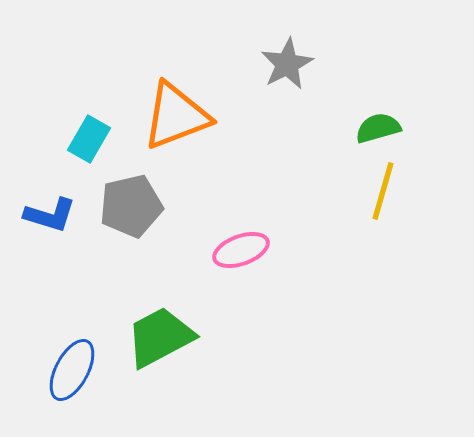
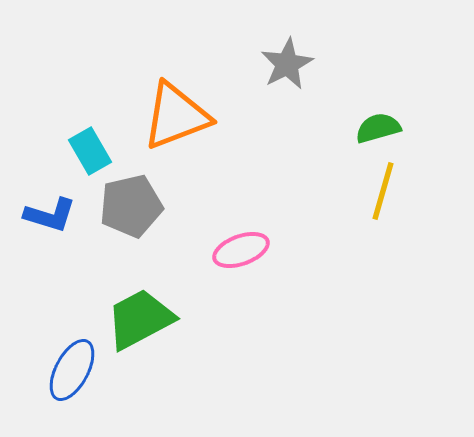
cyan rectangle: moved 1 px right, 12 px down; rotated 60 degrees counterclockwise
green trapezoid: moved 20 px left, 18 px up
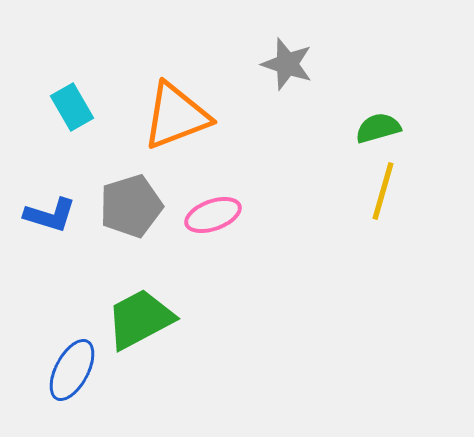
gray star: rotated 26 degrees counterclockwise
cyan rectangle: moved 18 px left, 44 px up
gray pentagon: rotated 4 degrees counterclockwise
pink ellipse: moved 28 px left, 35 px up
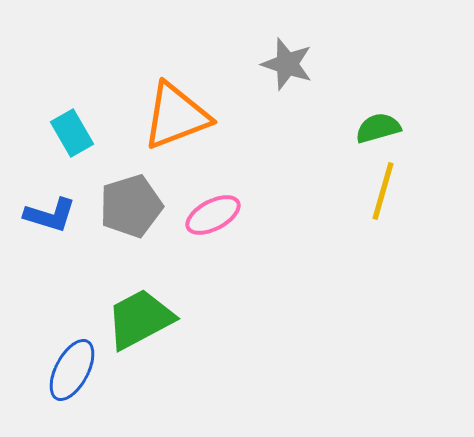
cyan rectangle: moved 26 px down
pink ellipse: rotated 8 degrees counterclockwise
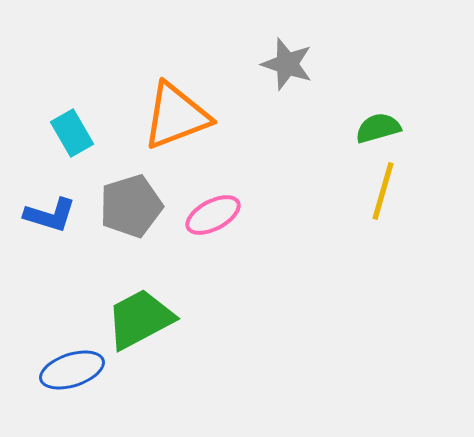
blue ellipse: rotated 44 degrees clockwise
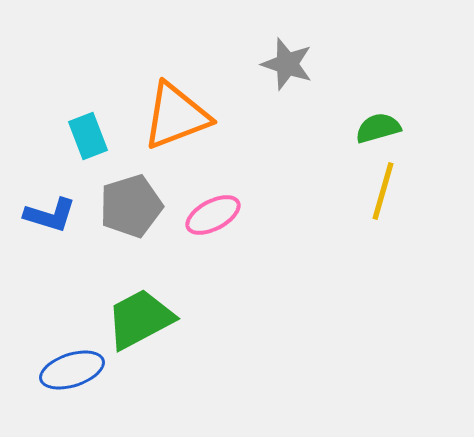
cyan rectangle: moved 16 px right, 3 px down; rotated 9 degrees clockwise
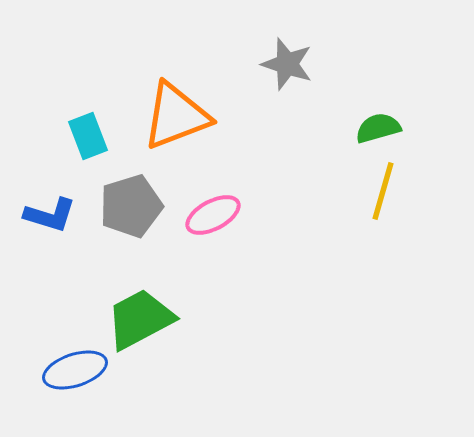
blue ellipse: moved 3 px right
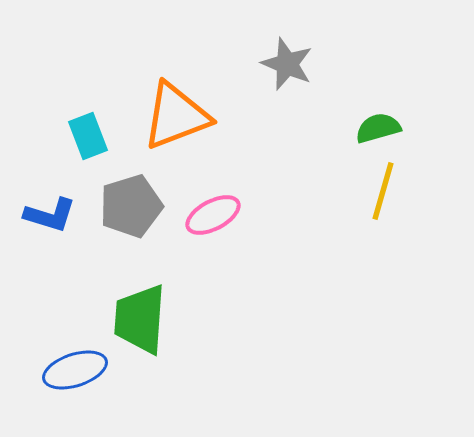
gray star: rotated 4 degrees clockwise
green trapezoid: rotated 58 degrees counterclockwise
